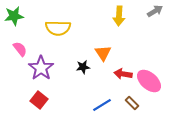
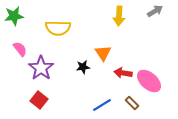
red arrow: moved 1 px up
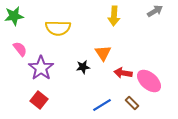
yellow arrow: moved 5 px left
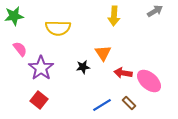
brown rectangle: moved 3 px left
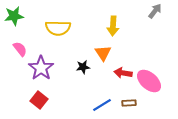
gray arrow: rotated 21 degrees counterclockwise
yellow arrow: moved 1 px left, 10 px down
brown rectangle: rotated 48 degrees counterclockwise
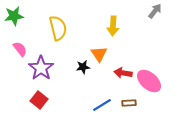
yellow semicircle: rotated 105 degrees counterclockwise
orange triangle: moved 4 px left, 1 px down
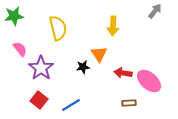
blue line: moved 31 px left
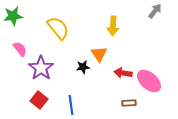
green star: moved 1 px left
yellow semicircle: rotated 25 degrees counterclockwise
blue line: rotated 66 degrees counterclockwise
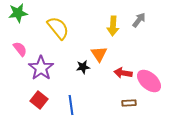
gray arrow: moved 16 px left, 9 px down
green star: moved 5 px right, 3 px up
